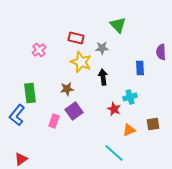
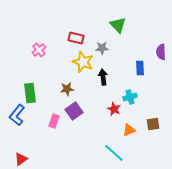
yellow star: moved 2 px right
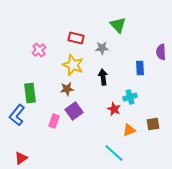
yellow star: moved 10 px left, 3 px down
red triangle: moved 1 px up
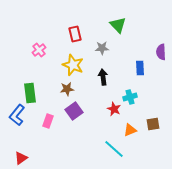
red rectangle: moved 1 px left, 4 px up; rotated 63 degrees clockwise
pink rectangle: moved 6 px left
orange triangle: moved 1 px right
cyan line: moved 4 px up
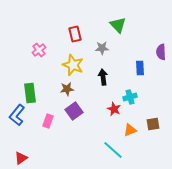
cyan line: moved 1 px left, 1 px down
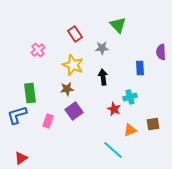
red rectangle: rotated 21 degrees counterclockwise
pink cross: moved 1 px left
blue L-shape: rotated 35 degrees clockwise
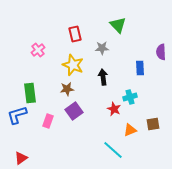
red rectangle: rotated 21 degrees clockwise
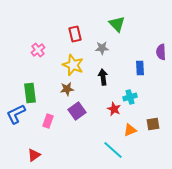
green triangle: moved 1 px left, 1 px up
purple square: moved 3 px right
blue L-shape: moved 1 px left, 1 px up; rotated 10 degrees counterclockwise
red triangle: moved 13 px right, 3 px up
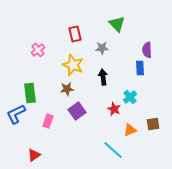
purple semicircle: moved 14 px left, 2 px up
cyan cross: rotated 24 degrees counterclockwise
